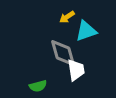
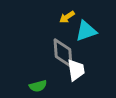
gray diamond: rotated 12 degrees clockwise
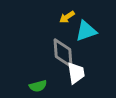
white trapezoid: moved 3 px down
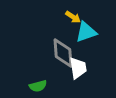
yellow arrow: moved 6 px right; rotated 112 degrees counterclockwise
cyan triangle: moved 1 px down
white trapezoid: moved 2 px right, 5 px up
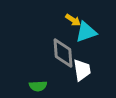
yellow arrow: moved 3 px down
white trapezoid: moved 4 px right, 2 px down
green semicircle: rotated 12 degrees clockwise
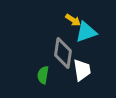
gray diamond: rotated 12 degrees clockwise
green semicircle: moved 5 px right, 11 px up; rotated 102 degrees clockwise
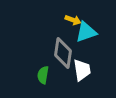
yellow arrow: rotated 14 degrees counterclockwise
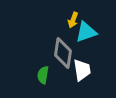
yellow arrow: rotated 91 degrees clockwise
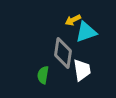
yellow arrow: rotated 42 degrees clockwise
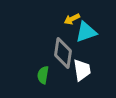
yellow arrow: moved 1 px left, 1 px up
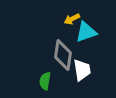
gray diamond: moved 2 px down
green semicircle: moved 2 px right, 6 px down
